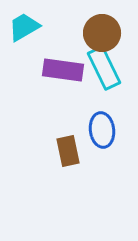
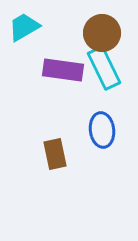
brown rectangle: moved 13 px left, 3 px down
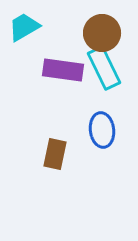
brown rectangle: rotated 24 degrees clockwise
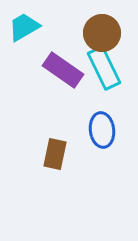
purple rectangle: rotated 27 degrees clockwise
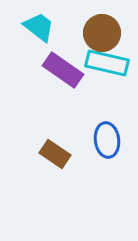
cyan trapezoid: moved 15 px right; rotated 68 degrees clockwise
cyan rectangle: moved 3 px right, 5 px up; rotated 51 degrees counterclockwise
blue ellipse: moved 5 px right, 10 px down
brown rectangle: rotated 68 degrees counterclockwise
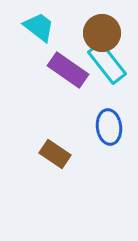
cyan rectangle: rotated 39 degrees clockwise
purple rectangle: moved 5 px right
blue ellipse: moved 2 px right, 13 px up
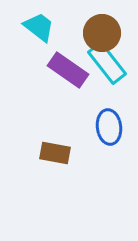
brown rectangle: moved 1 px up; rotated 24 degrees counterclockwise
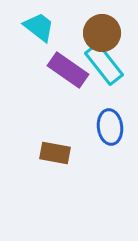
cyan rectangle: moved 3 px left, 1 px down
blue ellipse: moved 1 px right
